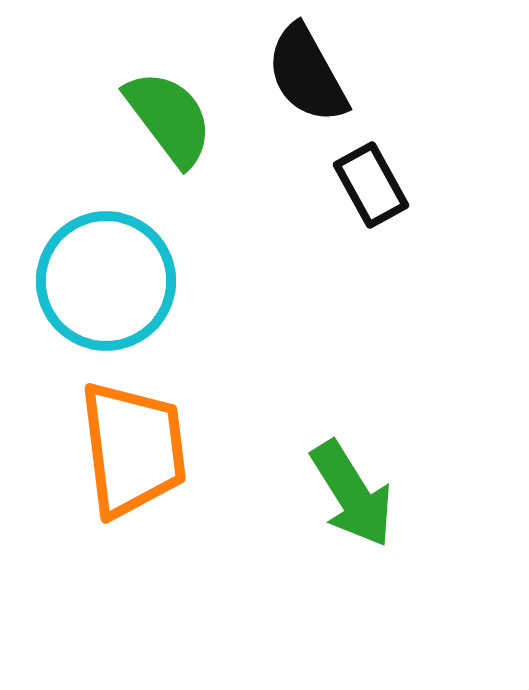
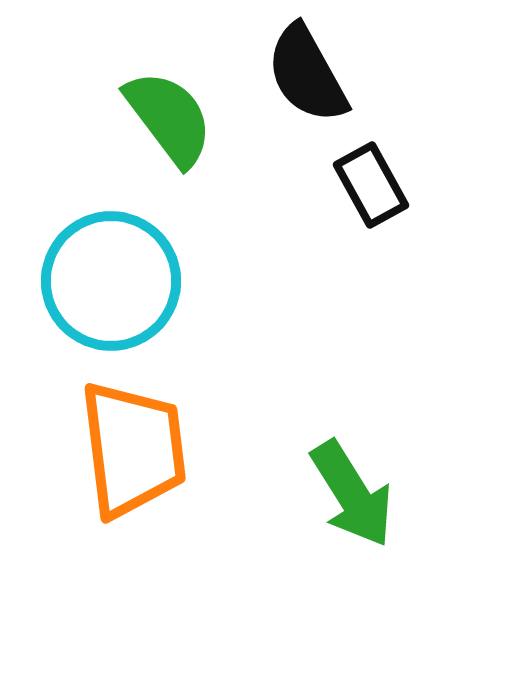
cyan circle: moved 5 px right
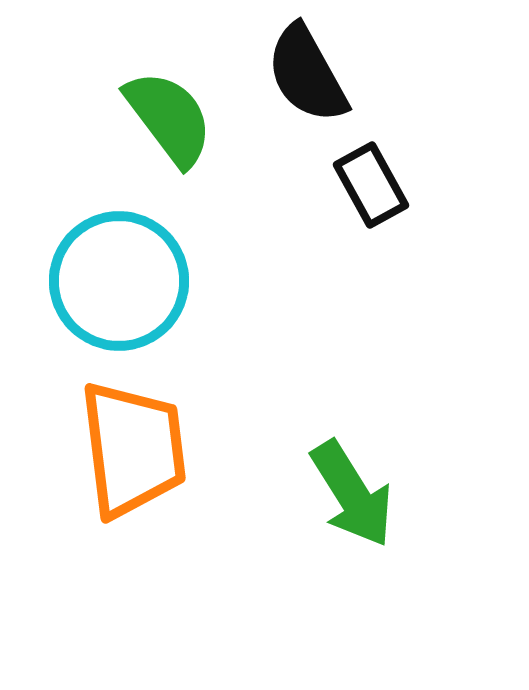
cyan circle: moved 8 px right
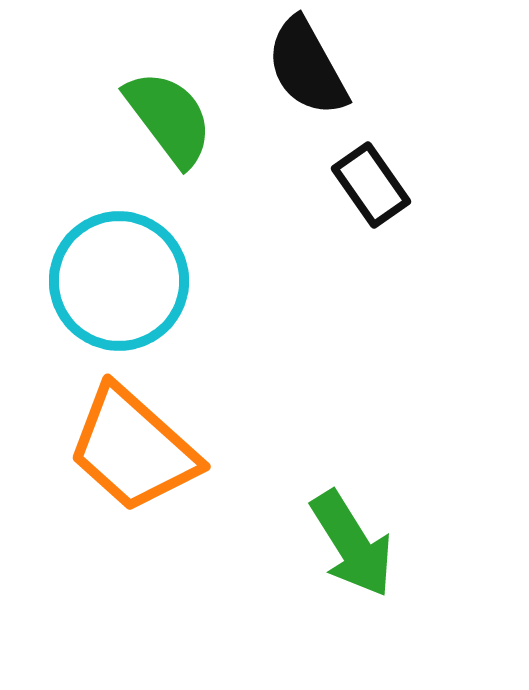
black semicircle: moved 7 px up
black rectangle: rotated 6 degrees counterclockwise
orange trapezoid: rotated 139 degrees clockwise
green arrow: moved 50 px down
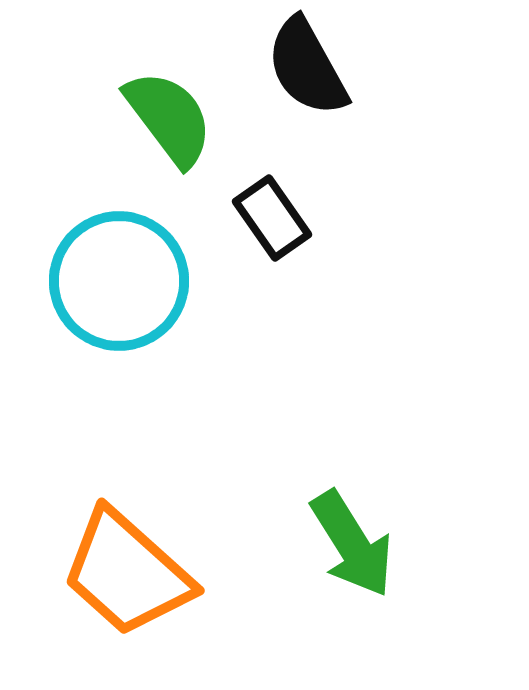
black rectangle: moved 99 px left, 33 px down
orange trapezoid: moved 6 px left, 124 px down
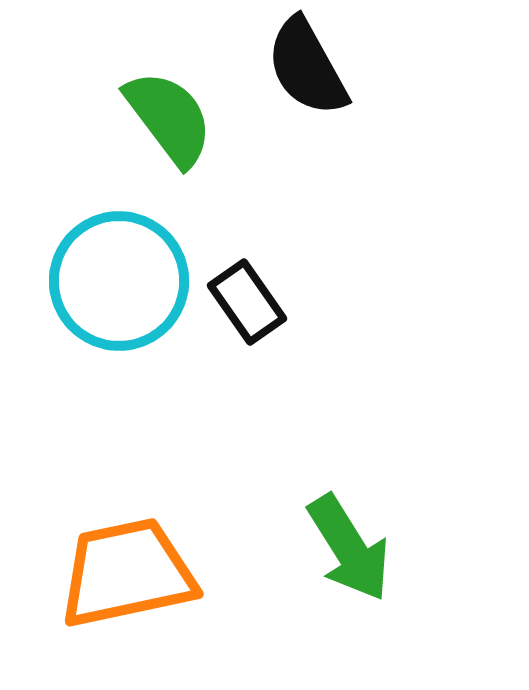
black rectangle: moved 25 px left, 84 px down
green arrow: moved 3 px left, 4 px down
orange trapezoid: rotated 126 degrees clockwise
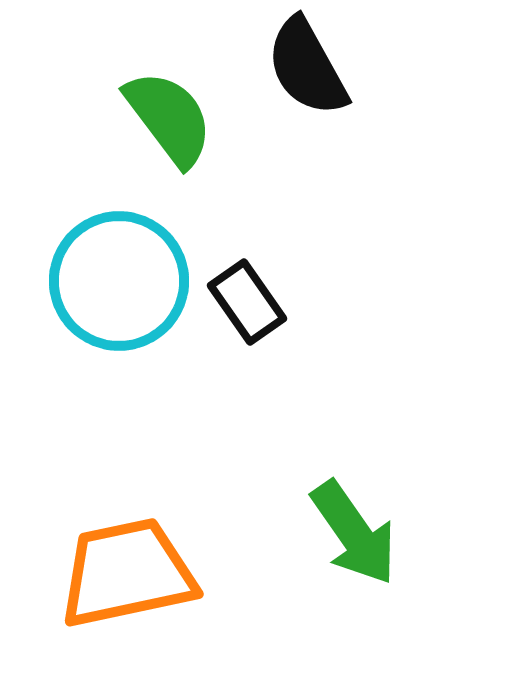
green arrow: moved 5 px right, 15 px up; rotated 3 degrees counterclockwise
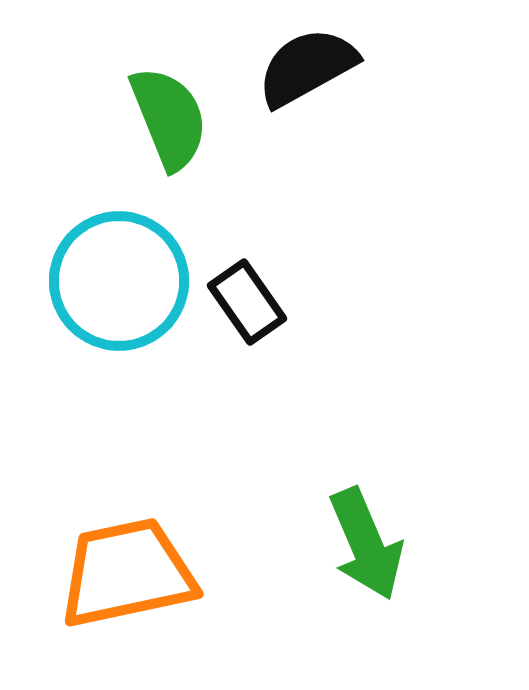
black semicircle: rotated 90 degrees clockwise
green semicircle: rotated 15 degrees clockwise
green arrow: moved 12 px right, 11 px down; rotated 12 degrees clockwise
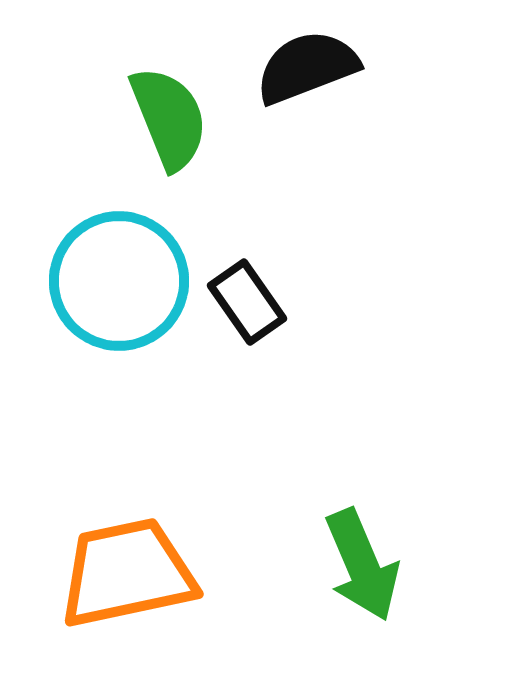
black semicircle: rotated 8 degrees clockwise
green arrow: moved 4 px left, 21 px down
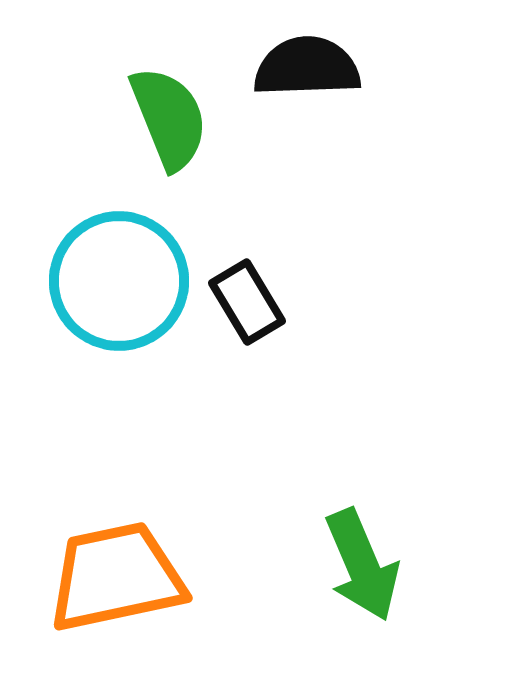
black semicircle: rotated 19 degrees clockwise
black rectangle: rotated 4 degrees clockwise
orange trapezoid: moved 11 px left, 4 px down
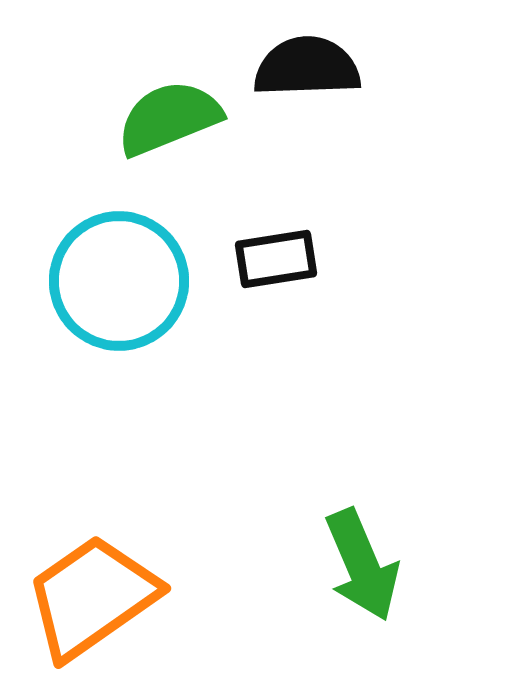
green semicircle: rotated 90 degrees counterclockwise
black rectangle: moved 29 px right, 43 px up; rotated 68 degrees counterclockwise
orange trapezoid: moved 24 px left, 20 px down; rotated 23 degrees counterclockwise
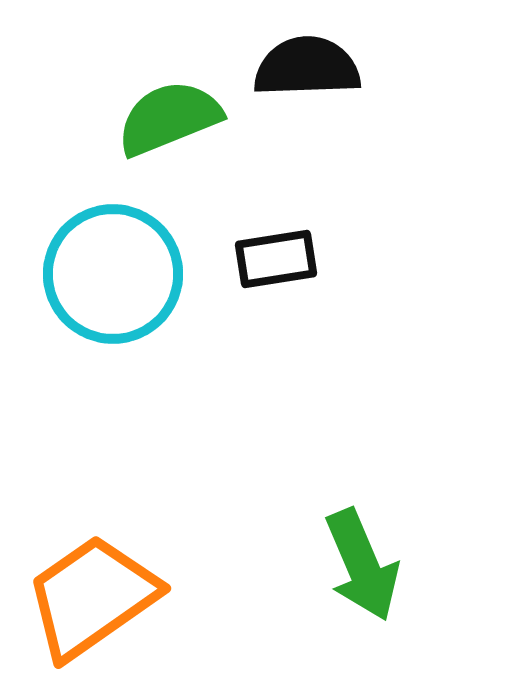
cyan circle: moved 6 px left, 7 px up
